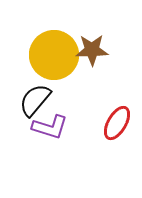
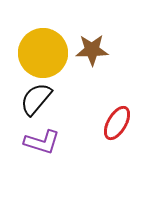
yellow circle: moved 11 px left, 2 px up
black semicircle: moved 1 px right, 1 px up
purple L-shape: moved 8 px left, 15 px down
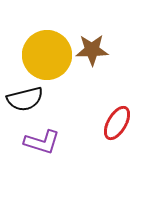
yellow circle: moved 4 px right, 2 px down
black semicircle: moved 11 px left; rotated 144 degrees counterclockwise
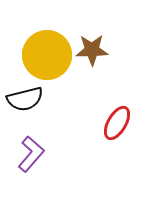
purple L-shape: moved 11 px left, 12 px down; rotated 66 degrees counterclockwise
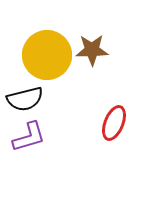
red ellipse: moved 3 px left; rotated 8 degrees counterclockwise
purple L-shape: moved 2 px left, 17 px up; rotated 33 degrees clockwise
